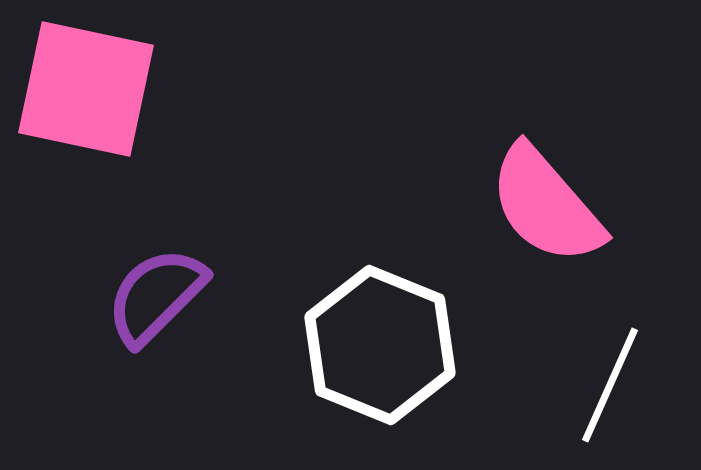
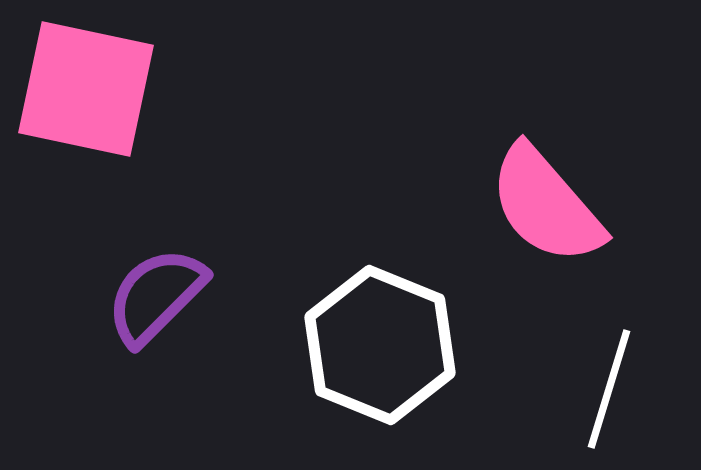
white line: moved 1 px left, 4 px down; rotated 7 degrees counterclockwise
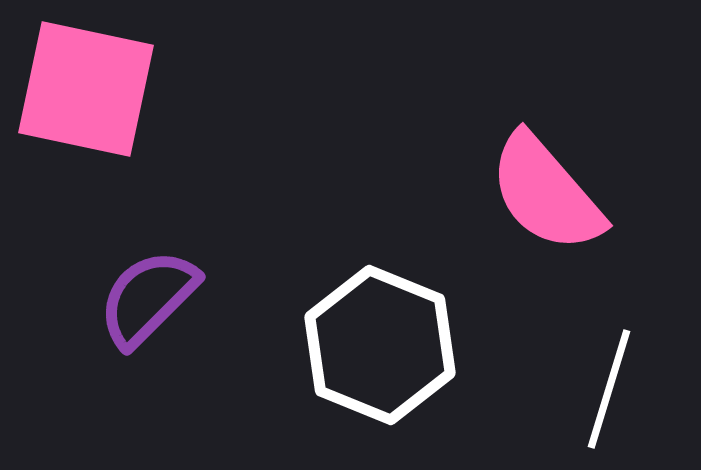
pink semicircle: moved 12 px up
purple semicircle: moved 8 px left, 2 px down
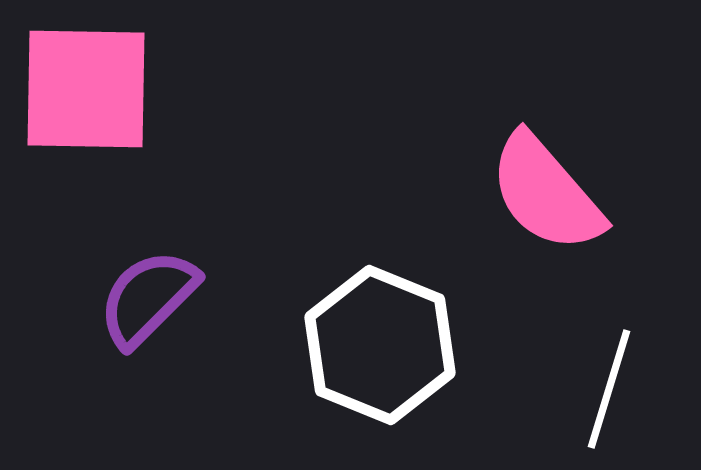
pink square: rotated 11 degrees counterclockwise
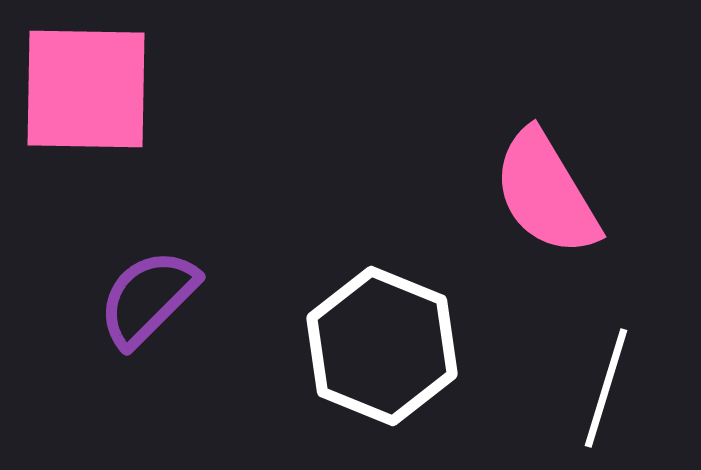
pink semicircle: rotated 10 degrees clockwise
white hexagon: moved 2 px right, 1 px down
white line: moved 3 px left, 1 px up
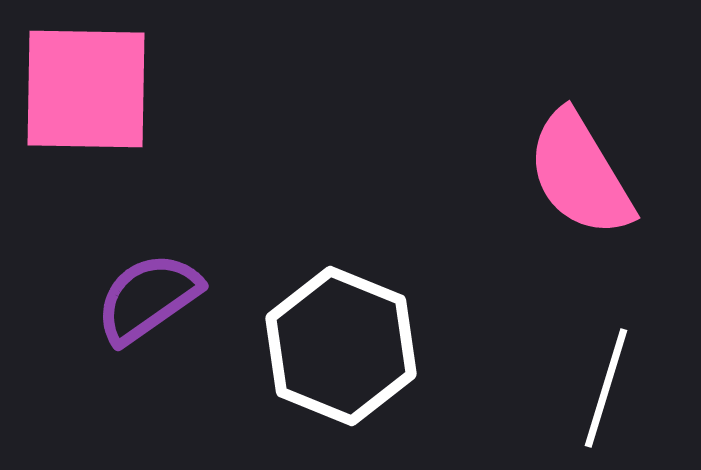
pink semicircle: moved 34 px right, 19 px up
purple semicircle: rotated 10 degrees clockwise
white hexagon: moved 41 px left
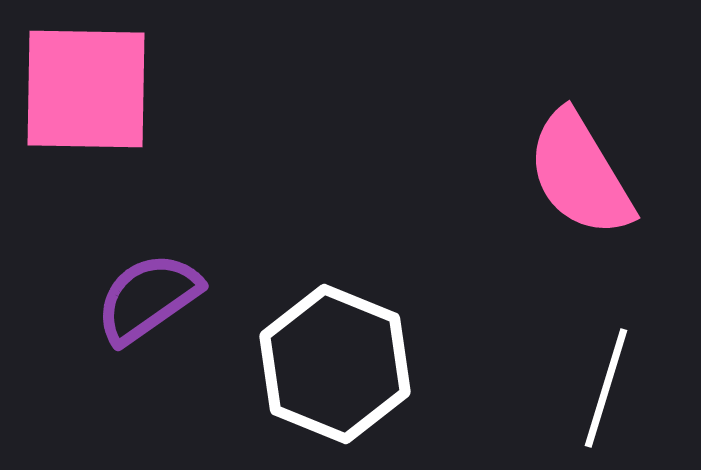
white hexagon: moved 6 px left, 18 px down
